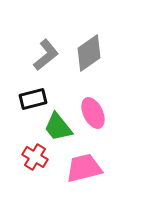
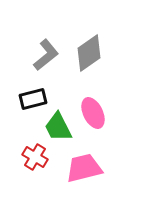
green trapezoid: rotated 12 degrees clockwise
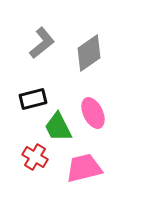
gray L-shape: moved 4 px left, 12 px up
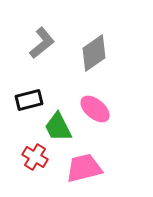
gray diamond: moved 5 px right
black rectangle: moved 4 px left, 1 px down
pink ellipse: moved 2 px right, 4 px up; rotated 24 degrees counterclockwise
